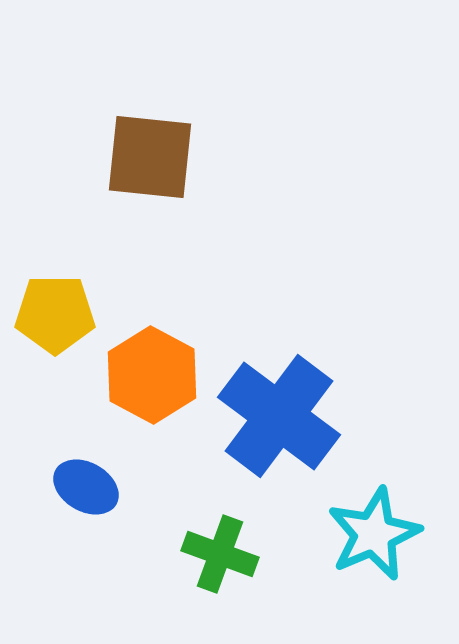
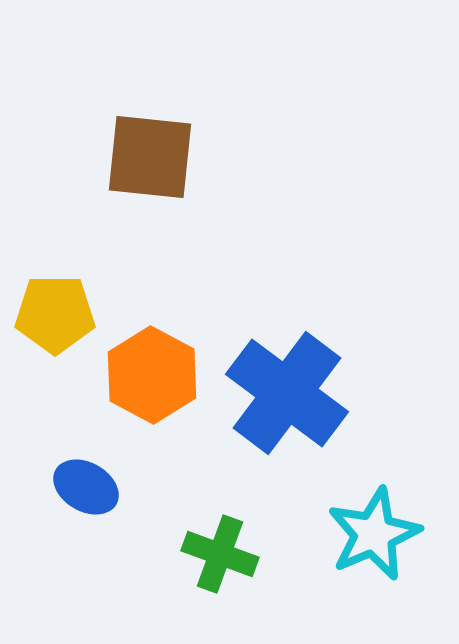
blue cross: moved 8 px right, 23 px up
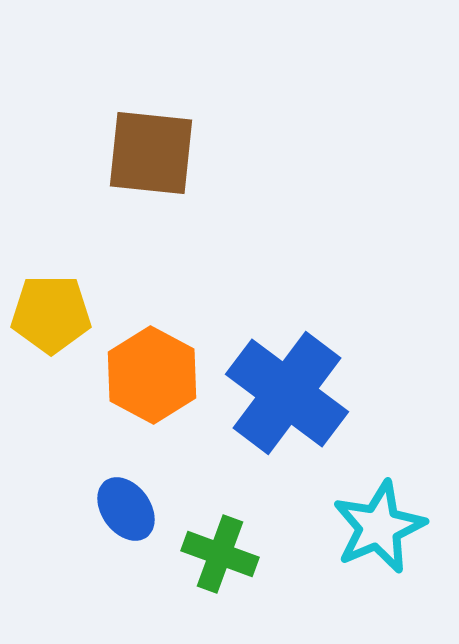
brown square: moved 1 px right, 4 px up
yellow pentagon: moved 4 px left
blue ellipse: moved 40 px right, 22 px down; rotated 24 degrees clockwise
cyan star: moved 5 px right, 7 px up
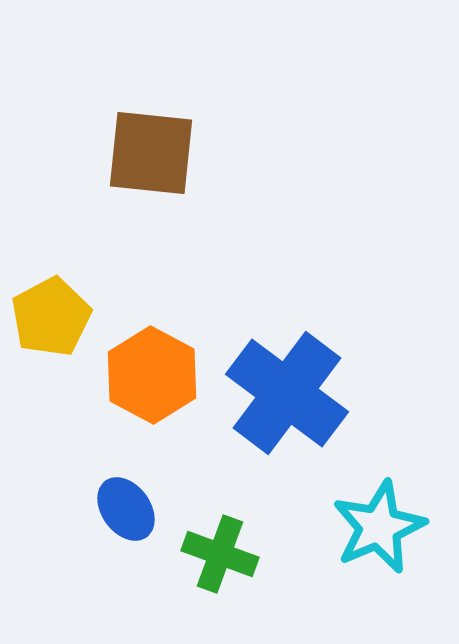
yellow pentagon: moved 3 px down; rotated 28 degrees counterclockwise
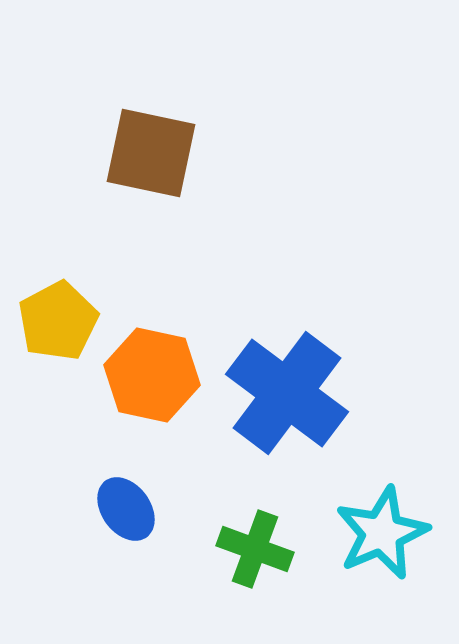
brown square: rotated 6 degrees clockwise
yellow pentagon: moved 7 px right, 4 px down
orange hexagon: rotated 16 degrees counterclockwise
cyan star: moved 3 px right, 6 px down
green cross: moved 35 px right, 5 px up
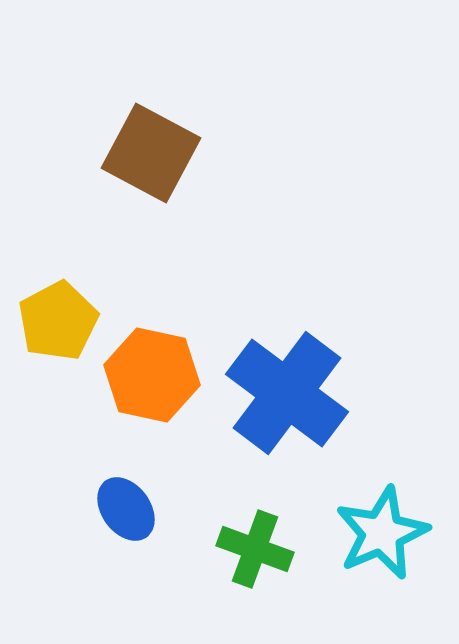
brown square: rotated 16 degrees clockwise
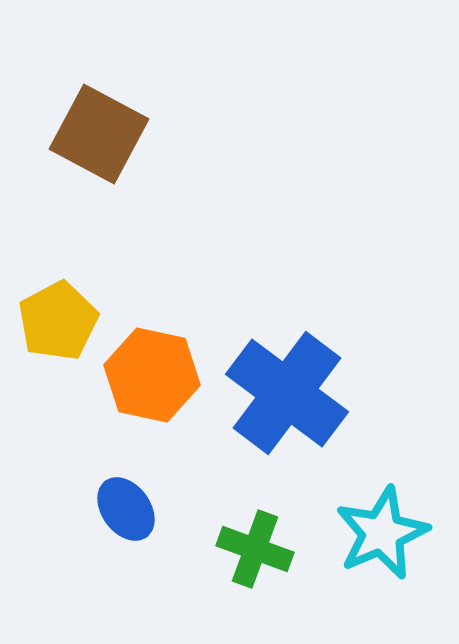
brown square: moved 52 px left, 19 px up
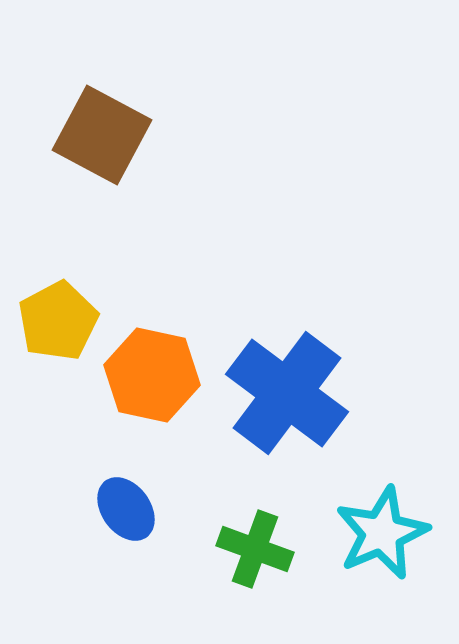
brown square: moved 3 px right, 1 px down
